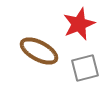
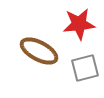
red star: rotated 16 degrees clockwise
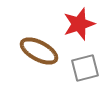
red star: rotated 12 degrees counterclockwise
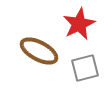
red star: rotated 8 degrees counterclockwise
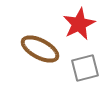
brown ellipse: moved 1 px right, 2 px up
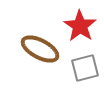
red star: moved 1 px right, 2 px down; rotated 12 degrees counterclockwise
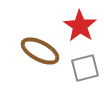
brown ellipse: moved 2 px down
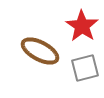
red star: moved 2 px right
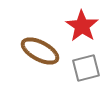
gray square: moved 1 px right
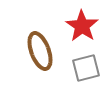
brown ellipse: rotated 42 degrees clockwise
